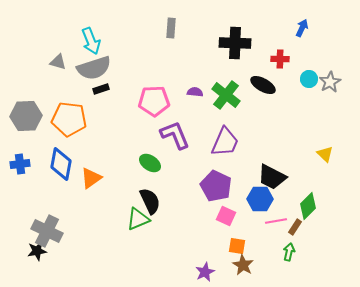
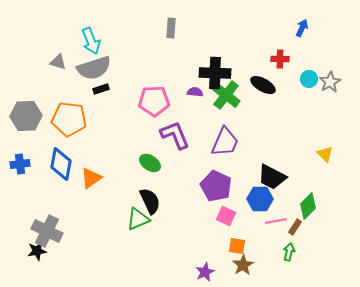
black cross: moved 20 px left, 30 px down
brown star: rotated 10 degrees clockwise
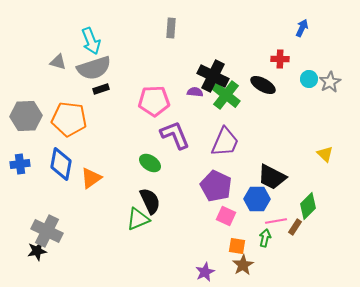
black cross: moved 2 px left, 3 px down; rotated 24 degrees clockwise
blue hexagon: moved 3 px left
green arrow: moved 24 px left, 14 px up
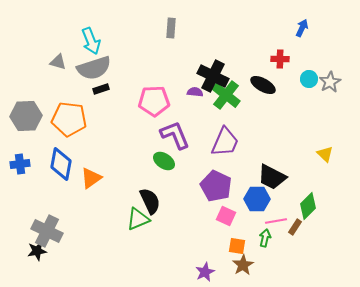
green ellipse: moved 14 px right, 2 px up
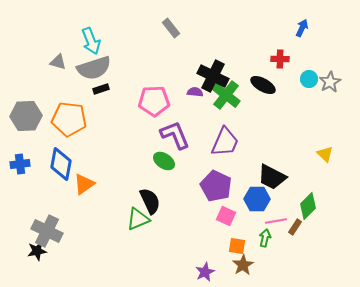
gray rectangle: rotated 42 degrees counterclockwise
orange triangle: moved 7 px left, 6 px down
